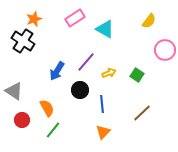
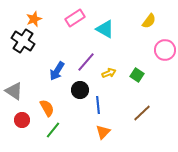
blue line: moved 4 px left, 1 px down
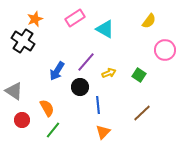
orange star: moved 1 px right
green square: moved 2 px right
black circle: moved 3 px up
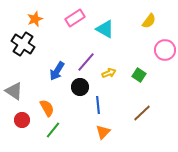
black cross: moved 3 px down
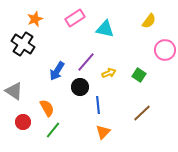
cyan triangle: rotated 18 degrees counterclockwise
red circle: moved 1 px right, 2 px down
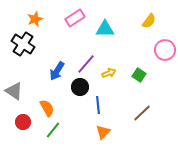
cyan triangle: rotated 12 degrees counterclockwise
purple line: moved 2 px down
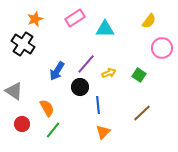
pink circle: moved 3 px left, 2 px up
red circle: moved 1 px left, 2 px down
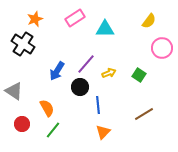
brown line: moved 2 px right, 1 px down; rotated 12 degrees clockwise
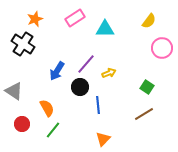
green square: moved 8 px right, 12 px down
orange triangle: moved 7 px down
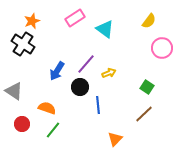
orange star: moved 3 px left, 2 px down
cyan triangle: rotated 36 degrees clockwise
orange semicircle: rotated 42 degrees counterclockwise
brown line: rotated 12 degrees counterclockwise
orange triangle: moved 12 px right
